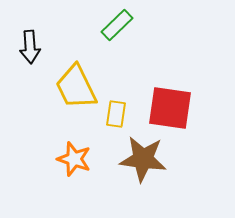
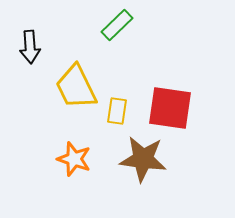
yellow rectangle: moved 1 px right, 3 px up
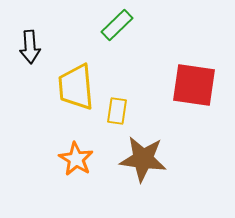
yellow trapezoid: rotated 21 degrees clockwise
red square: moved 24 px right, 23 px up
orange star: moved 2 px right; rotated 12 degrees clockwise
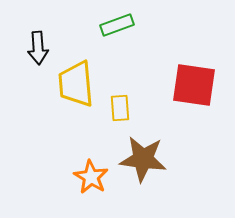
green rectangle: rotated 24 degrees clockwise
black arrow: moved 8 px right, 1 px down
yellow trapezoid: moved 3 px up
yellow rectangle: moved 3 px right, 3 px up; rotated 12 degrees counterclockwise
orange star: moved 15 px right, 18 px down
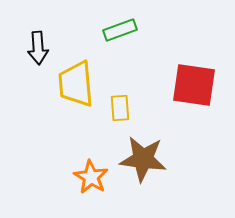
green rectangle: moved 3 px right, 5 px down
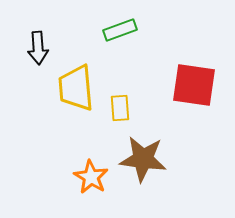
yellow trapezoid: moved 4 px down
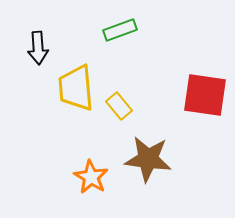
red square: moved 11 px right, 10 px down
yellow rectangle: moved 1 px left, 2 px up; rotated 36 degrees counterclockwise
brown star: moved 5 px right
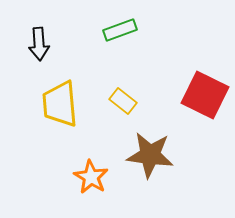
black arrow: moved 1 px right, 4 px up
yellow trapezoid: moved 16 px left, 16 px down
red square: rotated 18 degrees clockwise
yellow rectangle: moved 4 px right, 5 px up; rotated 12 degrees counterclockwise
brown star: moved 2 px right, 4 px up
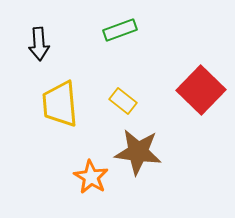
red square: moved 4 px left, 5 px up; rotated 18 degrees clockwise
brown star: moved 12 px left, 3 px up
